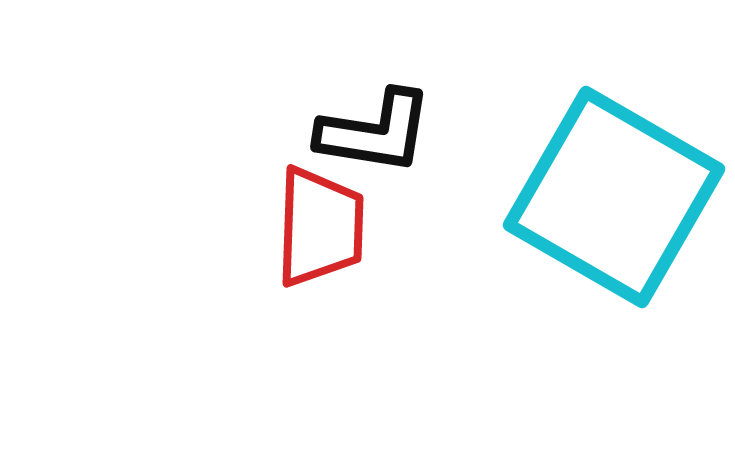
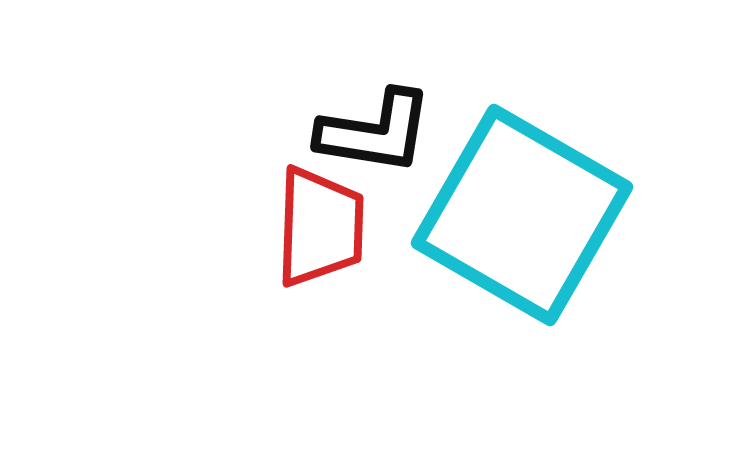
cyan square: moved 92 px left, 18 px down
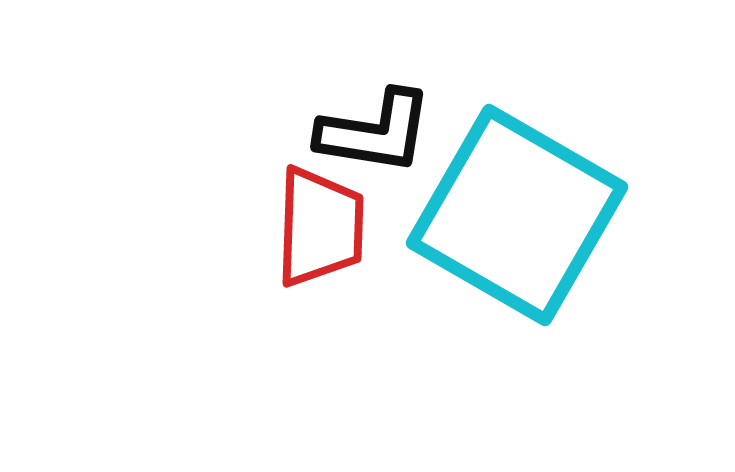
cyan square: moved 5 px left
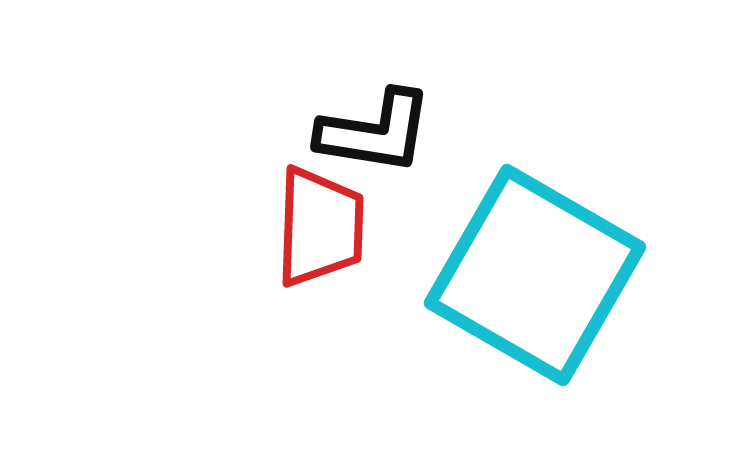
cyan square: moved 18 px right, 60 px down
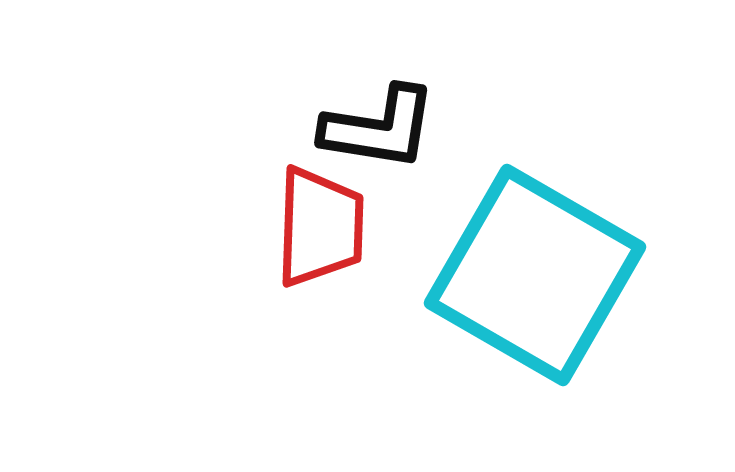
black L-shape: moved 4 px right, 4 px up
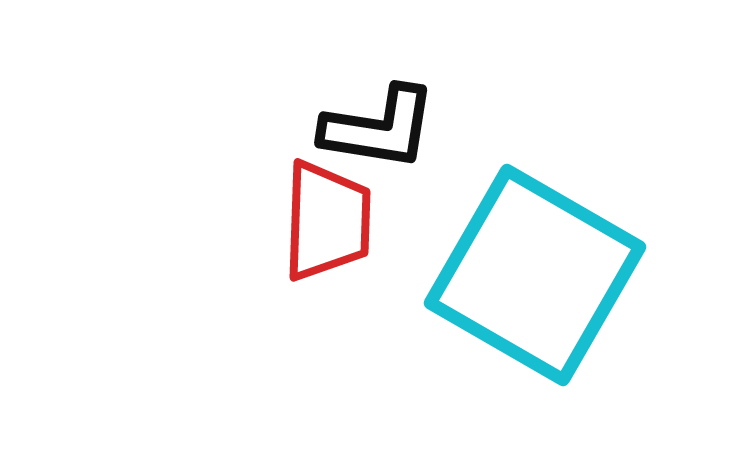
red trapezoid: moved 7 px right, 6 px up
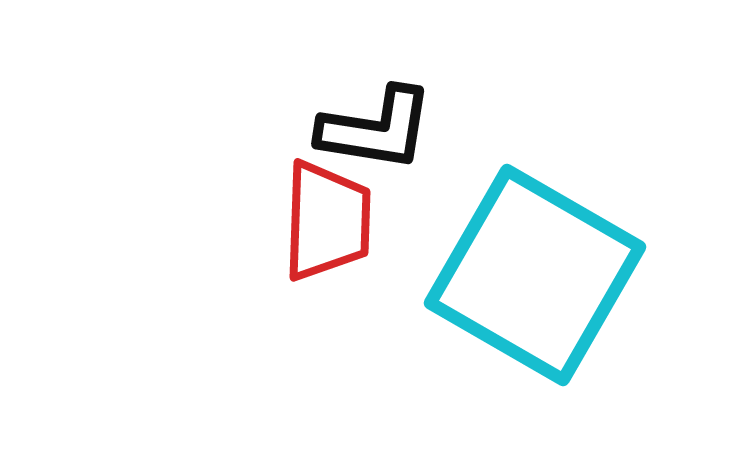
black L-shape: moved 3 px left, 1 px down
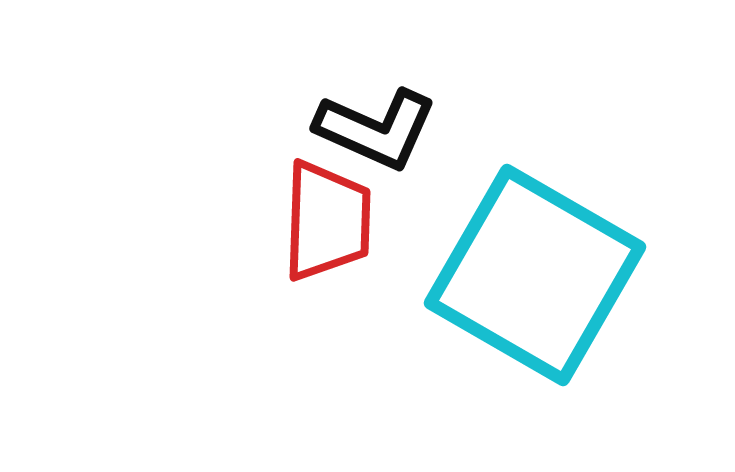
black L-shape: rotated 15 degrees clockwise
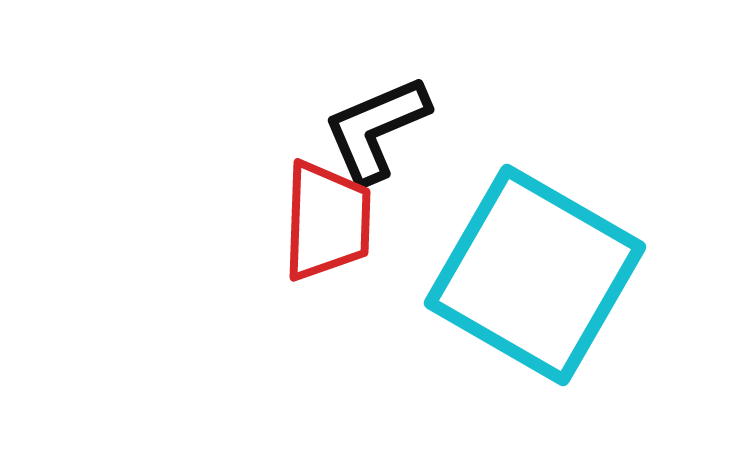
black L-shape: rotated 133 degrees clockwise
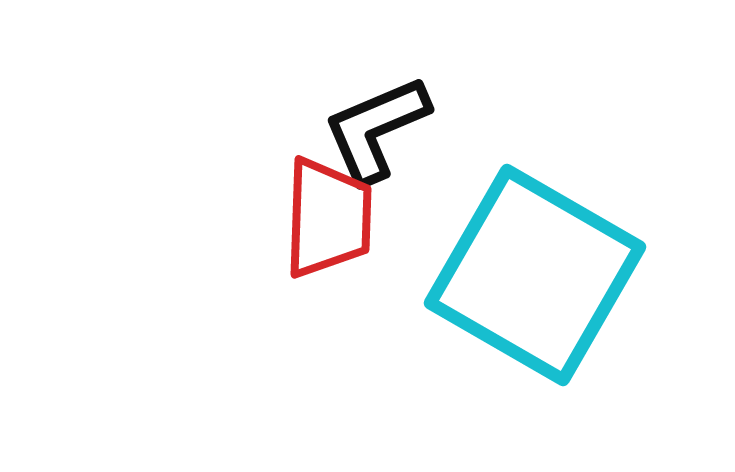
red trapezoid: moved 1 px right, 3 px up
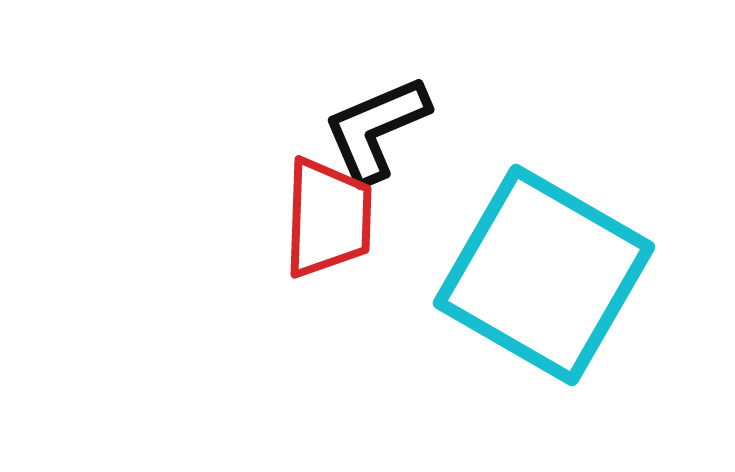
cyan square: moved 9 px right
